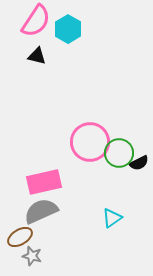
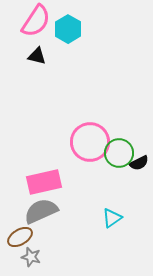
gray star: moved 1 px left, 1 px down
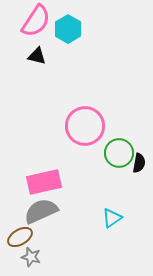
pink circle: moved 5 px left, 16 px up
black semicircle: rotated 54 degrees counterclockwise
